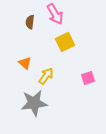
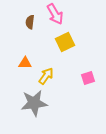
orange triangle: rotated 40 degrees counterclockwise
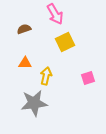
brown semicircle: moved 6 px left, 7 px down; rotated 64 degrees clockwise
yellow arrow: rotated 24 degrees counterclockwise
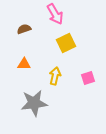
yellow square: moved 1 px right, 1 px down
orange triangle: moved 1 px left, 1 px down
yellow arrow: moved 9 px right
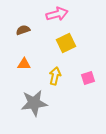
pink arrow: moved 2 px right; rotated 75 degrees counterclockwise
brown semicircle: moved 1 px left, 1 px down
